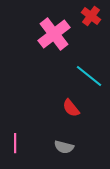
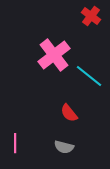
pink cross: moved 21 px down
red semicircle: moved 2 px left, 5 px down
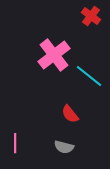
red semicircle: moved 1 px right, 1 px down
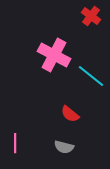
pink cross: rotated 24 degrees counterclockwise
cyan line: moved 2 px right
red semicircle: rotated 12 degrees counterclockwise
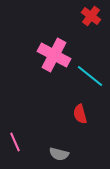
cyan line: moved 1 px left
red semicircle: moved 10 px right; rotated 36 degrees clockwise
pink line: moved 1 px up; rotated 24 degrees counterclockwise
gray semicircle: moved 5 px left, 7 px down
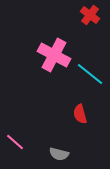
red cross: moved 1 px left, 1 px up
cyan line: moved 2 px up
pink line: rotated 24 degrees counterclockwise
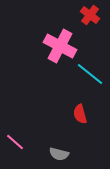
pink cross: moved 6 px right, 9 px up
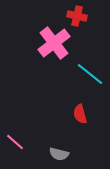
red cross: moved 13 px left, 1 px down; rotated 24 degrees counterclockwise
pink cross: moved 6 px left, 3 px up; rotated 24 degrees clockwise
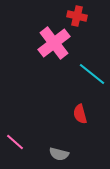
cyan line: moved 2 px right
